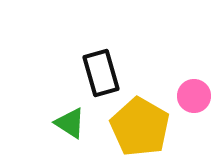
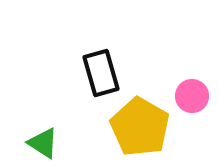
pink circle: moved 2 px left
green triangle: moved 27 px left, 20 px down
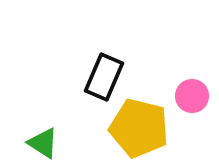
black rectangle: moved 3 px right, 4 px down; rotated 39 degrees clockwise
yellow pentagon: moved 1 px left, 1 px down; rotated 16 degrees counterclockwise
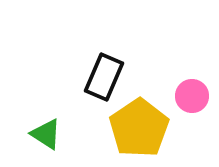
yellow pentagon: rotated 24 degrees clockwise
green triangle: moved 3 px right, 9 px up
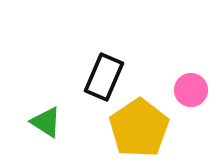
pink circle: moved 1 px left, 6 px up
green triangle: moved 12 px up
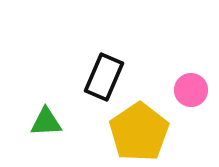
green triangle: rotated 36 degrees counterclockwise
yellow pentagon: moved 4 px down
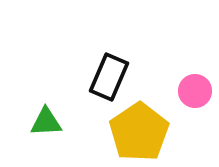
black rectangle: moved 5 px right
pink circle: moved 4 px right, 1 px down
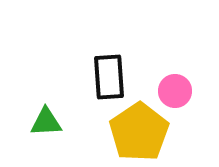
black rectangle: rotated 27 degrees counterclockwise
pink circle: moved 20 px left
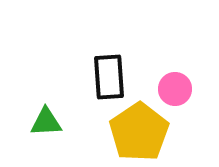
pink circle: moved 2 px up
